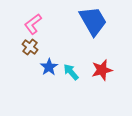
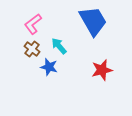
brown cross: moved 2 px right, 2 px down
blue star: rotated 24 degrees counterclockwise
cyan arrow: moved 12 px left, 26 px up
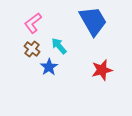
pink L-shape: moved 1 px up
blue star: rotated 24 degrees clockwise
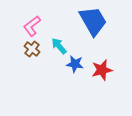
pink L-shape: moved 1 px left, 3 px down
blue star: moved 26 px right, 3 px up; rotated 30 degrees counterclockwise
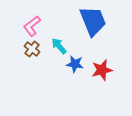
blue trapezoid: rotated 8 degrees clockwise
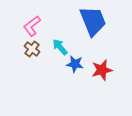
cyan arrow: moved 1 px right, 1 px down
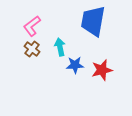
blue trapezoid: rotated 148 degrees counterclockwise
cyan arrow: rotated 30 degrees clockwise
blue star: moved 1 px down; rotated 12 degrees counterclockwise
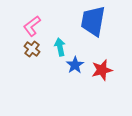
blue star: rotated 30 degrees counterclockwise
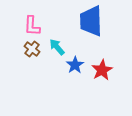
blue trapezoid: moved 2 px left; rotated 12 degrees counterclockwise
pink L-shape: rotated 50 degrees counterclockwise
cyan arrow: moved 3 px left; rotated 30 degrees counterclockwise
red star: rotated 15 degrees counterclockwise
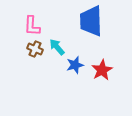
brown cross: moved 3 px right; rotated 14 degrees counterclockwise
blue star: rotated 18 degrees clockwise
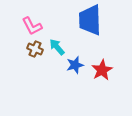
blue trapezoid: moved 1 px left, 1 px up
pink L-shape: rotated 30 degrees counterclockwise
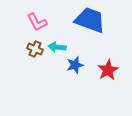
blue trapezoid: rotated 112 degrees clockwise
pink L-shape: moved 5 px right, 4 px up
cyan arrow: rotated 42 degrees counterclockwise
red star: moved 6 px right
